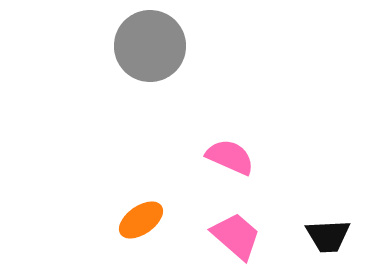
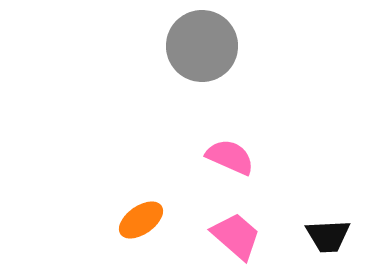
gray circle: moved 52 px right
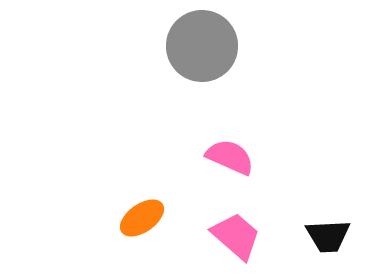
orange ellipse: moved 1 px right, 2 px up
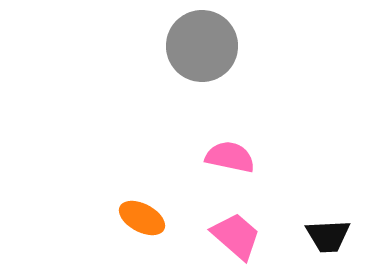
pink semicircle: rotated 12 degrees counterclockwise
orange ellipse: rotated 63 degrees clockwise
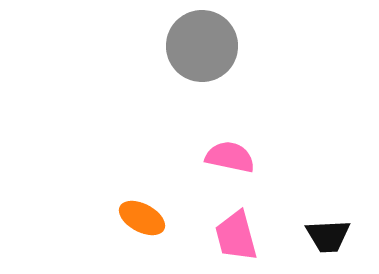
pink trapezoid: rotated 146 degrees counterclockwise
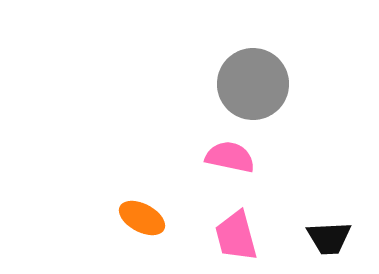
gray circle: moved 51 px right, 38 px down
black trapezoid: moved 1 px right, 2 px down
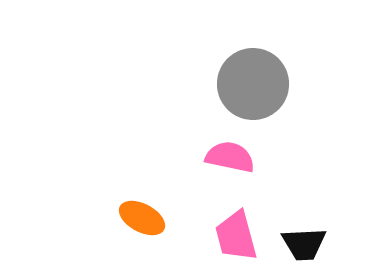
black trapezoid: moved 25 px left, 6 px down
